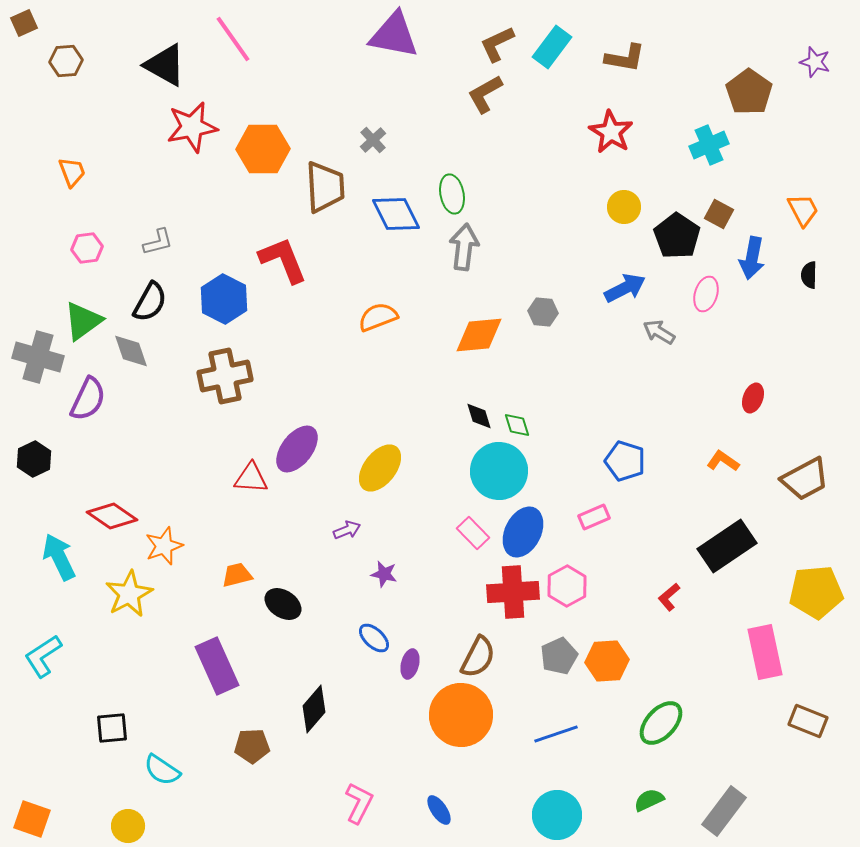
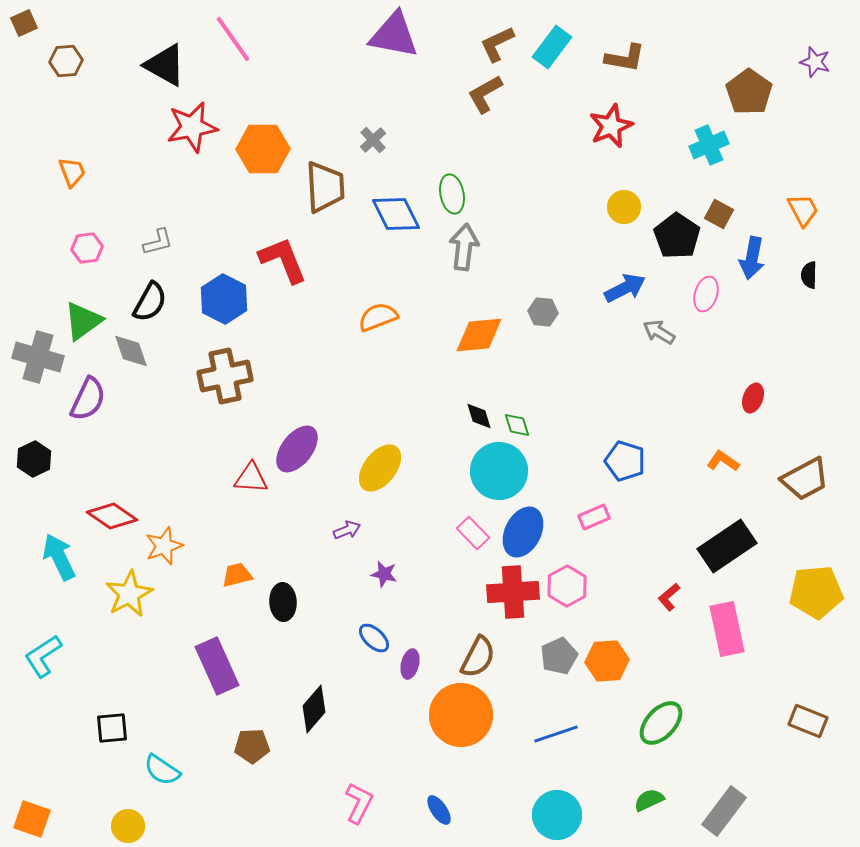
red star at (611, 132): moved 6 px up; rotated 18 degrees clockwise
black ellipse at (283, 604): moved 2 px up; rotated 54 degrees clockwise
pink rectangle at (765, 652): moved 38 px left, 23 px up
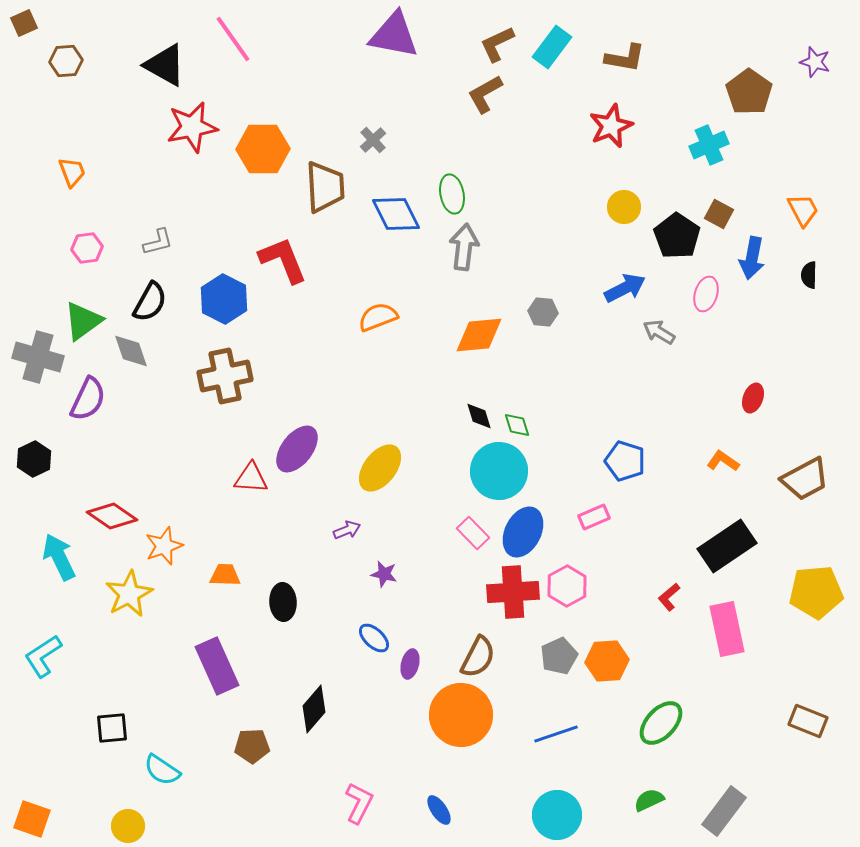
orange trapezoid at (237, 575): moved 12 px left; rotated 16 degrees clockwise
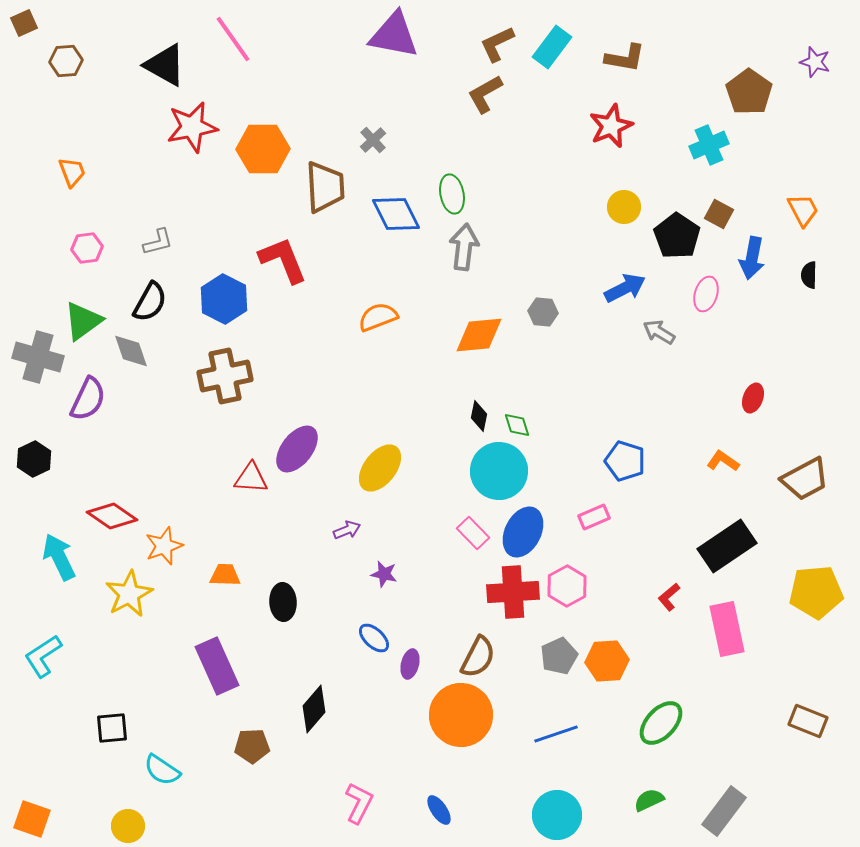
black diamond at (479, 416): rotated 28 degrees clockwise
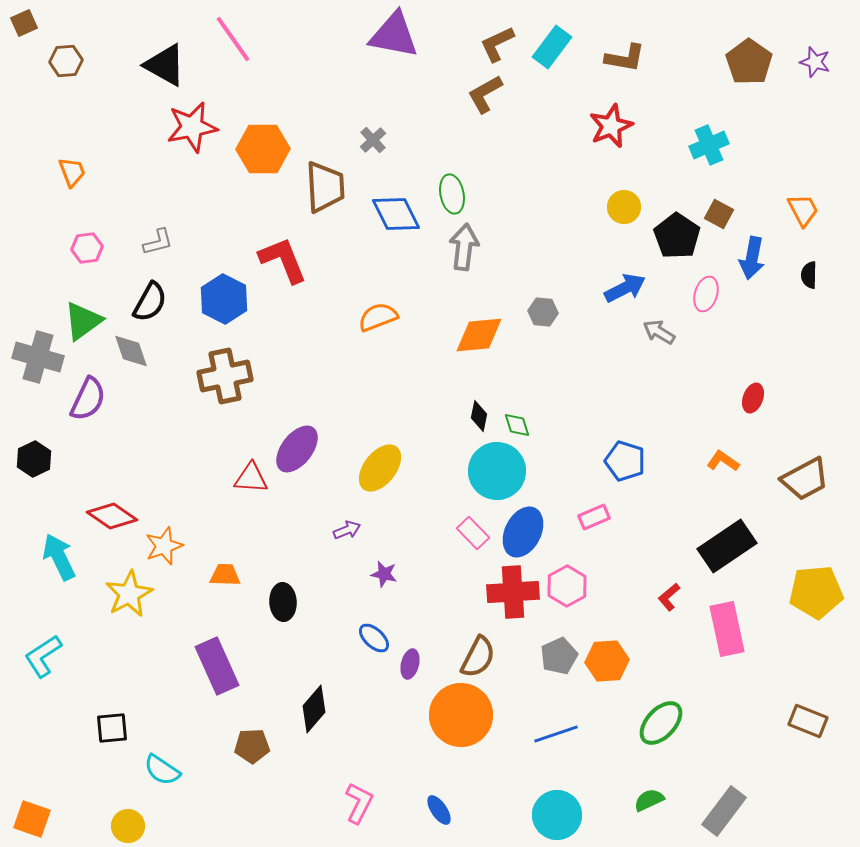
brown pentagon at (749, 92): moved 30 px up
cyan circle at (499, 471): moved 2 px left
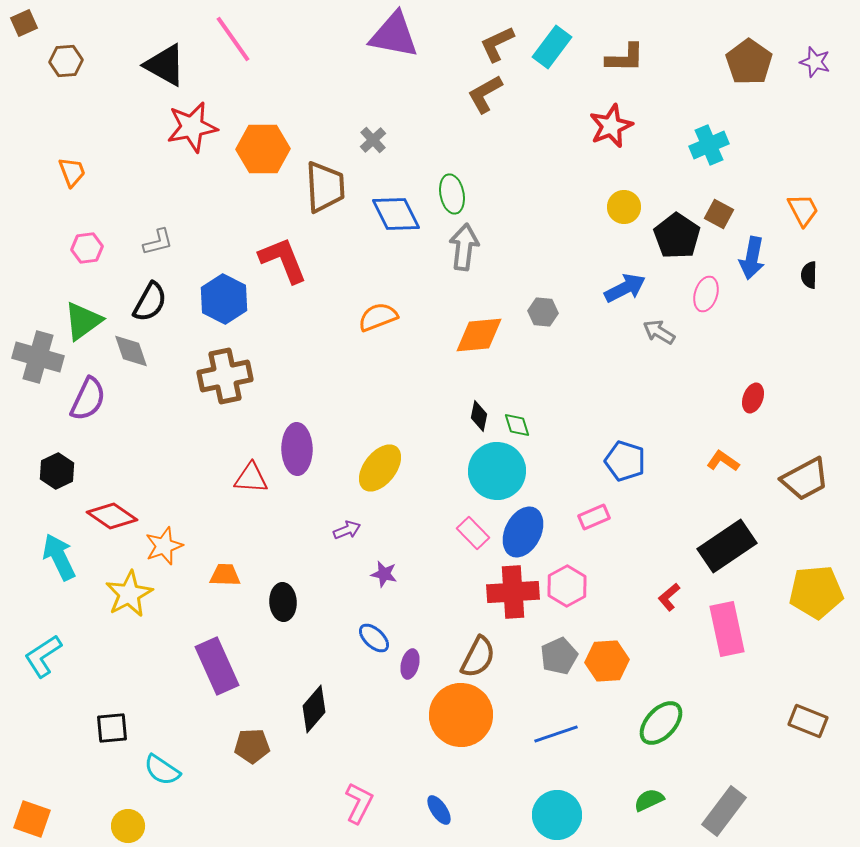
brown L-shape at (625, 58): rotated 9 degrees counterclockwise
purple ellipse at (297, 449): rotated 39 degrees counterclockwise
black hexagon at (34, 459): moved 23 px right, 12 px down
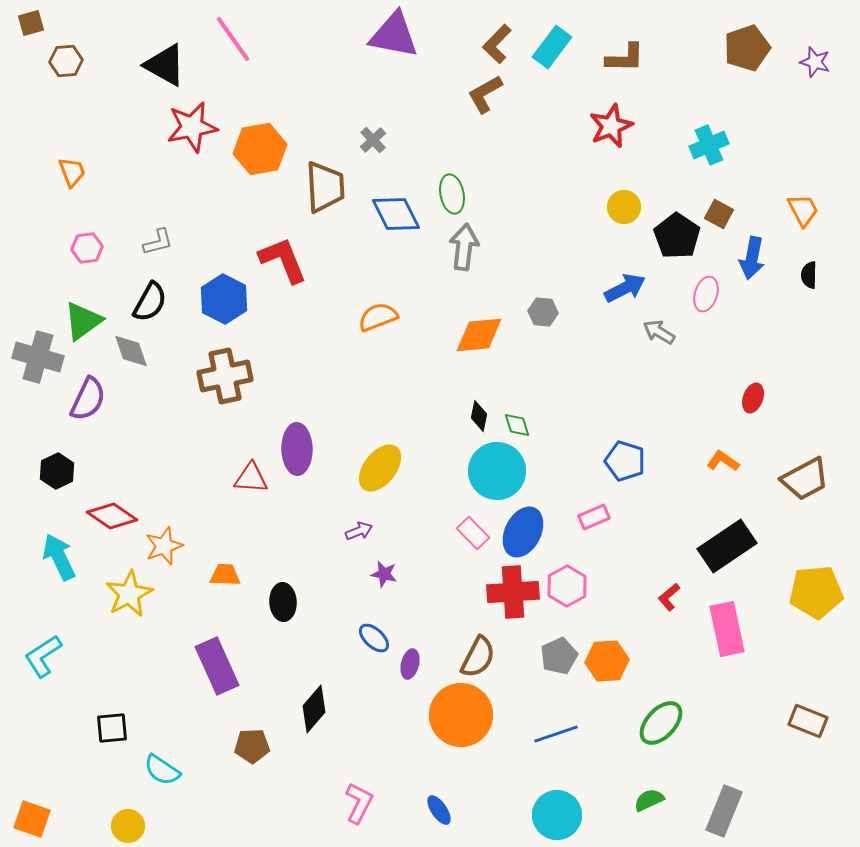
brown square at (24, 23): moved 7 px right; rotated 8 degrees clockwise
brown L-shape at (497, 44): rotated 21 degrees counterclockwise
brown pentagon at (749, 62): moved 2 px left, 14 px up; rotated 18 degrees clockwise
orange hexagon at (263, 149): moved 3 px left; rotated 9 degrees counterclockwise
purple arrow at (347, 530): moved 12 px right, 1 px down
gray rectangle at (724, 811): rotated 15 degrees counterclockwise
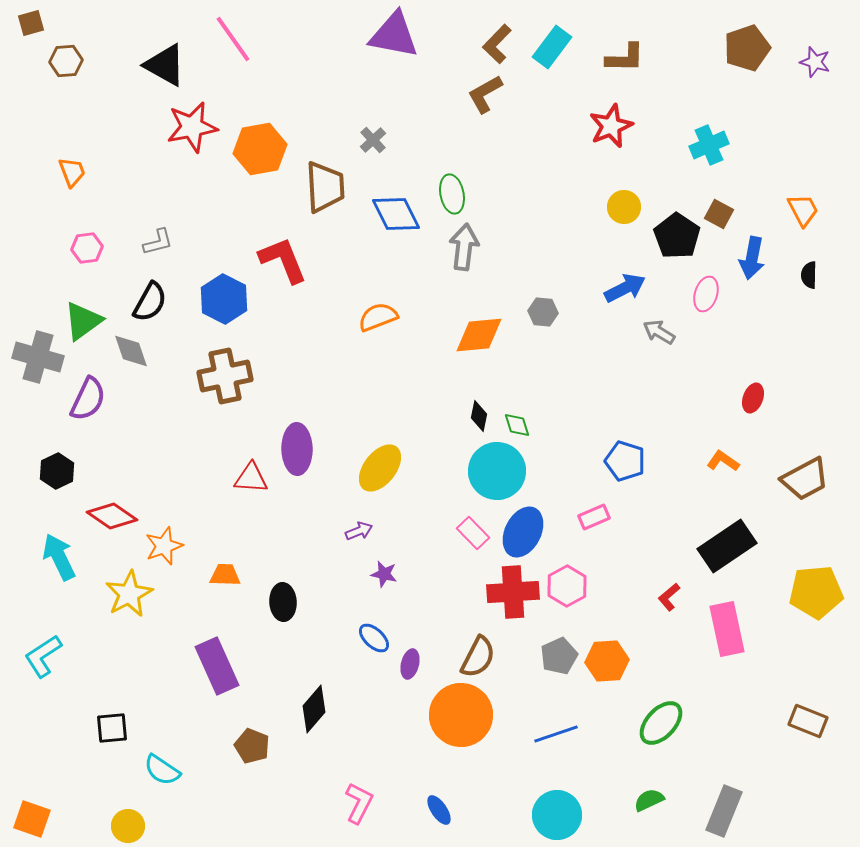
brown pentagon at (252, 746): rotated 24 degrees clockwise
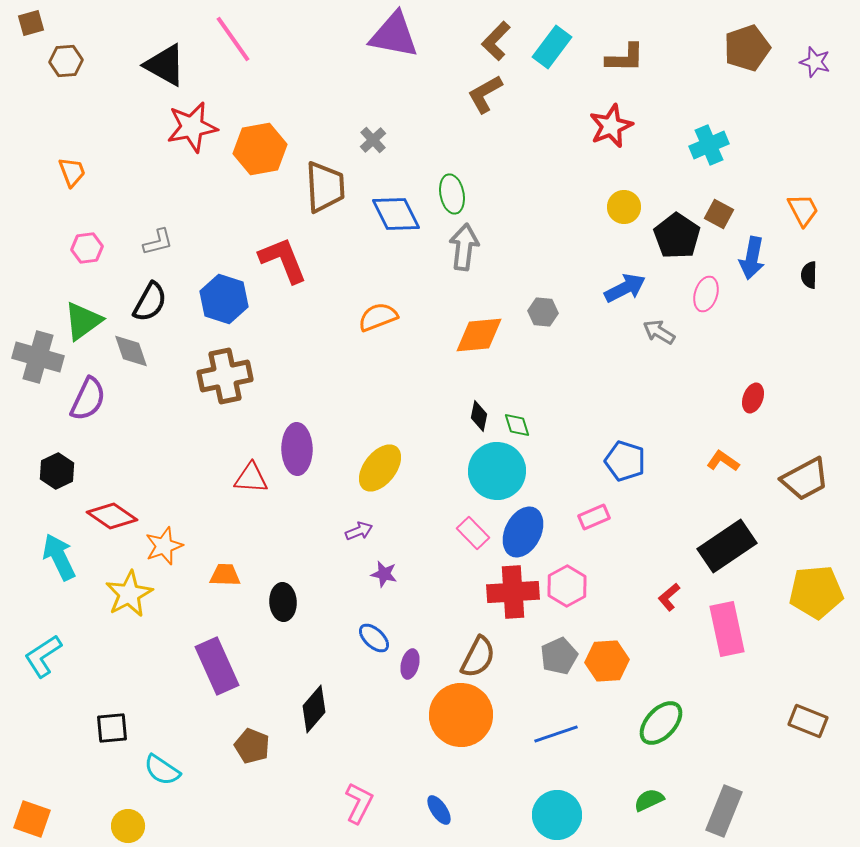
brown L-shape at (497, 44): moved 1 px left, 3 px up
blue hexagon at (224, 299): rotated 9 degrees counterclockwise
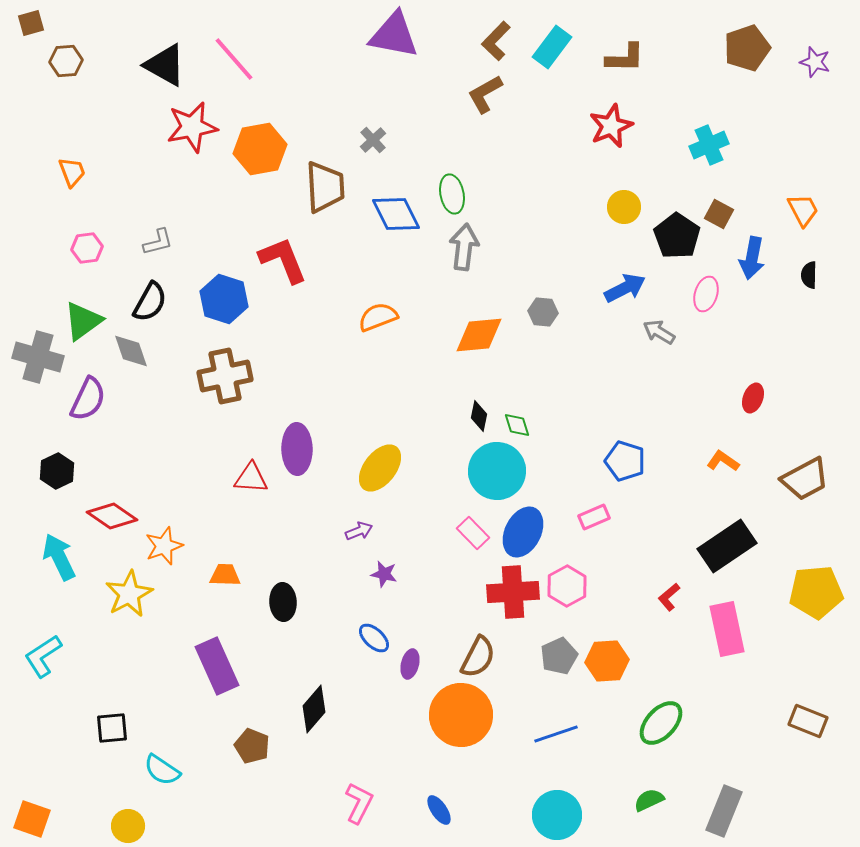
pink line at (233, 39): moved 1 px right, 20 px down; rotated 6 degrees counterclockwise
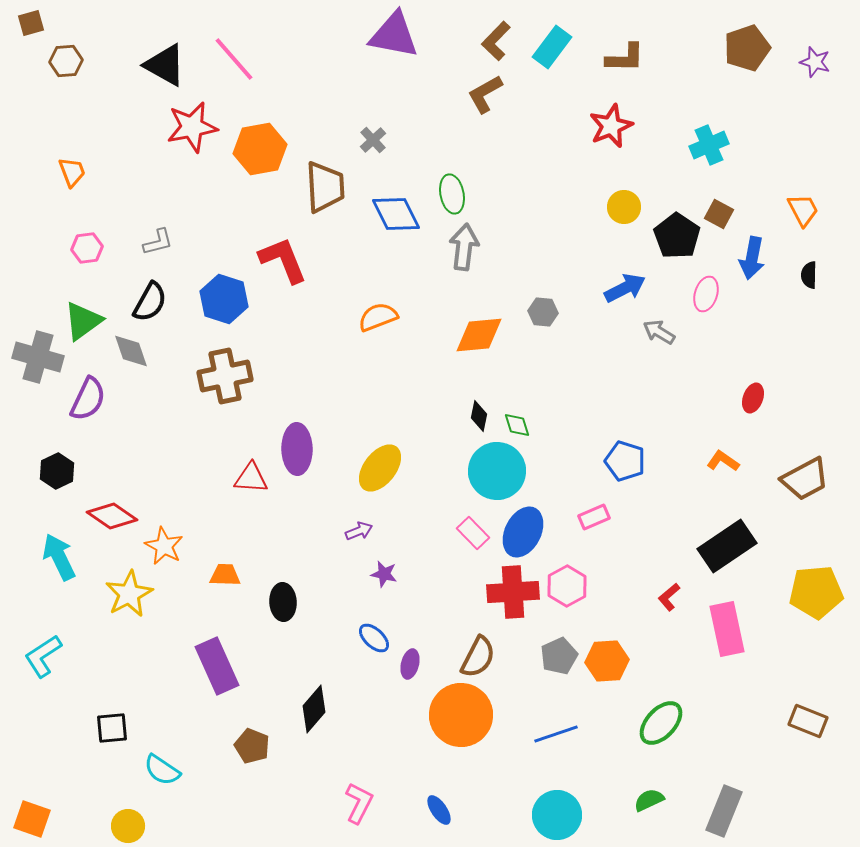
orange star at (164, 546): rotated 24 degrees counterclockwise
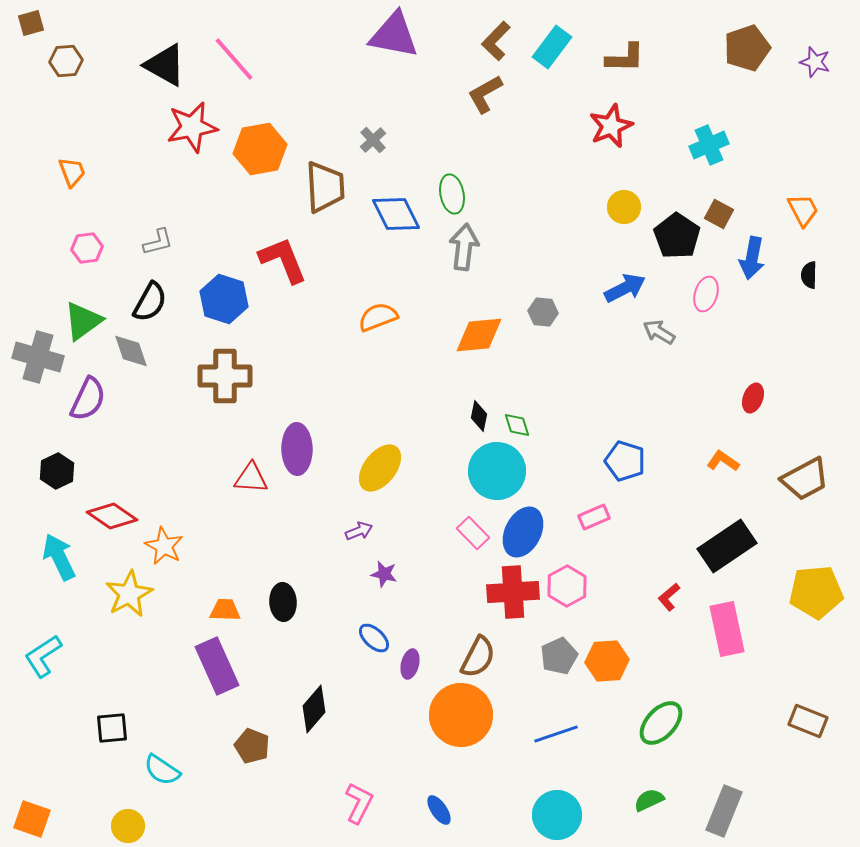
brown cross at (225, 376): rotated 12 degrees clockwise
orange trapezoid at (225, 575): moved 35 px down
